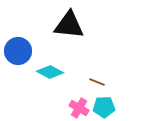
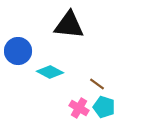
brown line: moved 2 px down; rotated 14 degrees clockwise
cyan pentagon: rotated 20 degrees clockwise
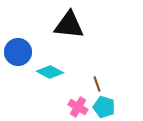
blue circle: moved 1 px down
brown line: rotated 35 degrees clockwise
pink cross: moved 1 px left, 1 px up
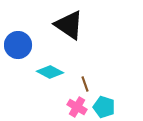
black triangle: rotated 28 degrees clockwise
blue circle: moved 7 px up
brown line: moved 12 px left
pink cross: moved 1 px left
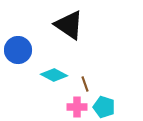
blue circle: moved 5 px down
cyan diamond: moved 4 px right, 3 px down
pink cross: rotated 30 degrees counterclockwise
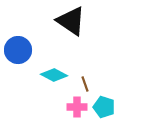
black triangle: moved 2 px right, 4 px up
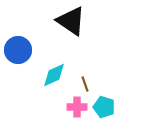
cyan diamond: rotated 52 degrees counterclockwise
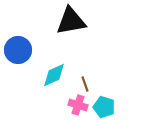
black triangle: rotated 44 degrees counterclockwise
pink cross: moved 1 px right, 2 px up; rotated 18 degrees clockwise
